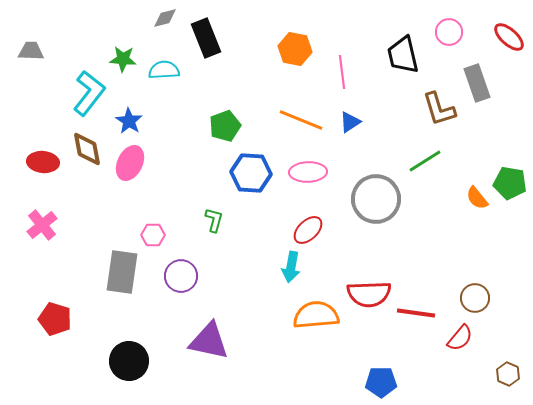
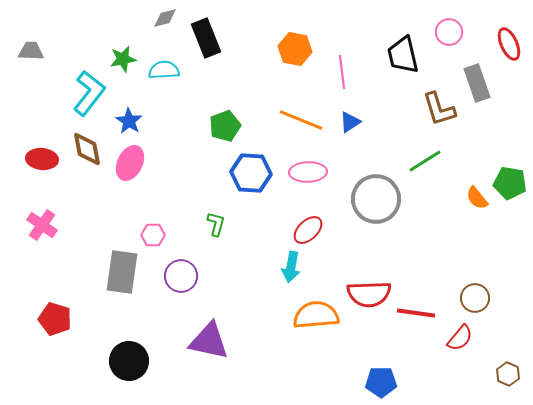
red ellipse at (509, 37): moved 7 px down; rotated 24 degrees clockwise
green star at (123, 59): rotated 16 degrees counterclockwise
red ellipse at (43, 162): moved 1 px left, 3 px up
green L-shape at (214, 220): moved 2 px right, 4 px down
pink cross at (42, 225): rotated 16 degrees counterclockwise
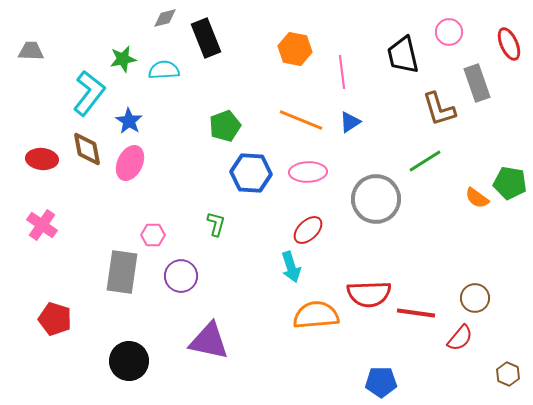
orange semicircle at (477, 198): rotated 15 degrees counterclockwise
cyan arrow at (291, 267): rotated 28 degrees counterclockwise
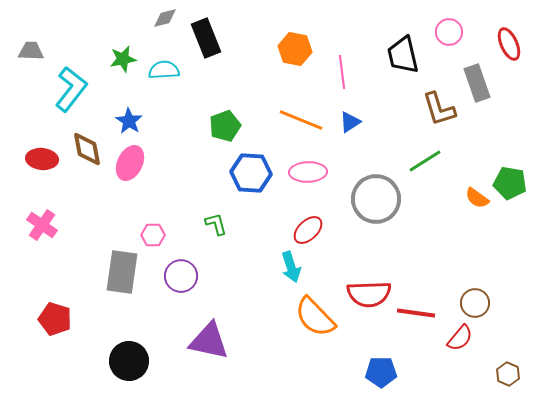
cyan L-shape at (89, 93): moved 18 px left, 4 px up
green L-shape at (216, 224): rotated 30 degrees counterclockwise
brown circle at (475, 298): moved 5 px down
orange semicircle at (316, 315): moved 1 px left, 2 px down; rotated 129 degrees counterclockwise
blue pentagon at (381, 382): moved 10 px up
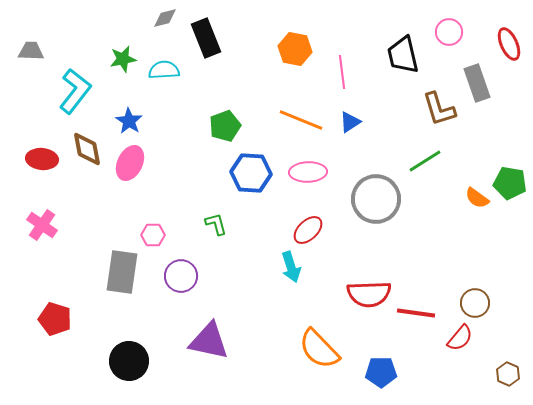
cyan L-shape at (71, 89): moved 4 px right, 2 px down
orange semicircle at (315, 317): moved 4 px right, 32 px down
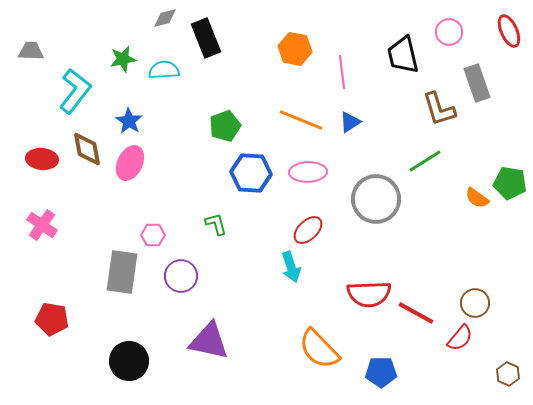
red ellipse at (509, 44): moved 13 px up
red line at (416, 313): rotated 21 degrees clockwise
red pentagon at (55, 319): moved 3 px left; rotated 8 degrees counterclockwise
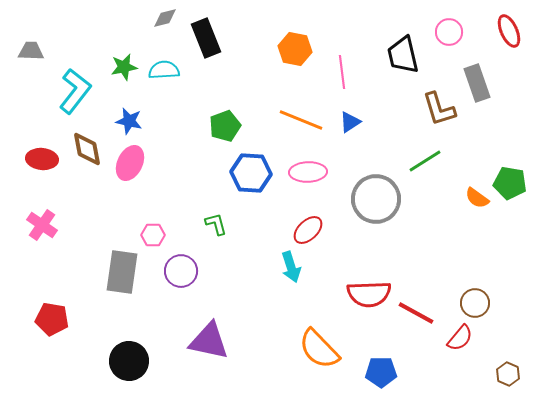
green star at (123, 59): moved 1 px right, 8 px down
blue star at (129, 121): rotated 20 degrees counterclockwise
purple circle at (181, 276): moved 5 px up
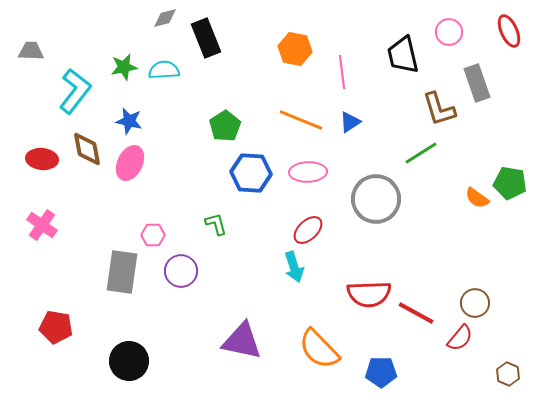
green pentagon at (225, 126): rotated 12 degrees counterclockwise
green line at (425, 161): moved 4 px left, 8 px up
cyan arrow at (291, 267): moved 3 px right
red pentagon at (52, 319): moved 4 px right, 8 px down
purple triangle at (209, 341): moved 33 px right
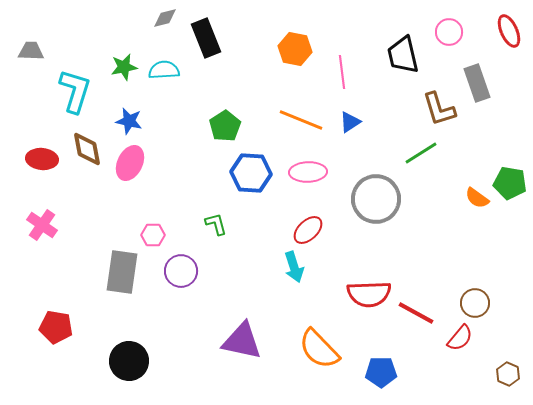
cyan L-shape at (75, 91): rotated 21 degrees counterclockwise
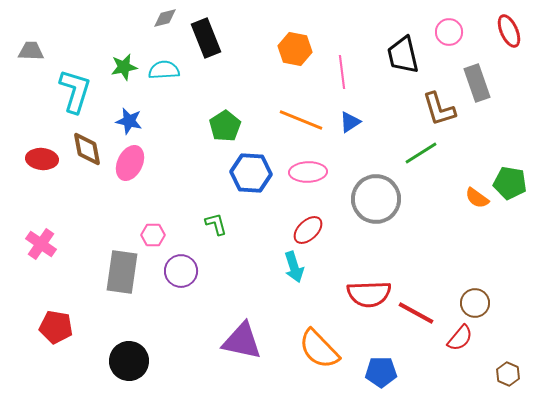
pink cross at (42, 225): moved 1 px left, 19 px down
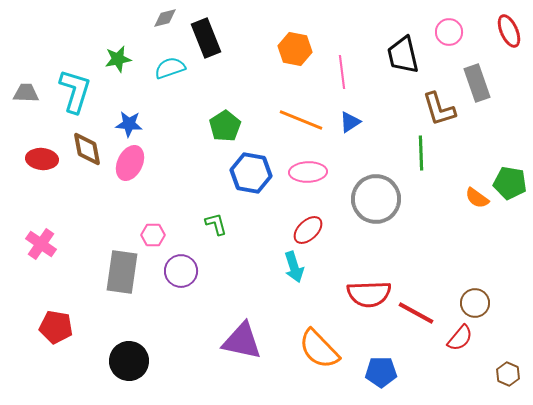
gray trapezoid at (31, 51): moved 5 px left, 42 px down
green star at (124, 67): moved 6 px left, 8 px up
cyan semicircle at (164, 70): moved 6 px right, 2 px up; rotated 16 degrees counterclockwise
blue star at (129, 121): moved 3 px down; rotated 8 degrees counterclockwise
green line at (421, 153): rotated 60 degrees counterclockwise
blue hexagon at (251, 173): rotated 6 degrees clockwise
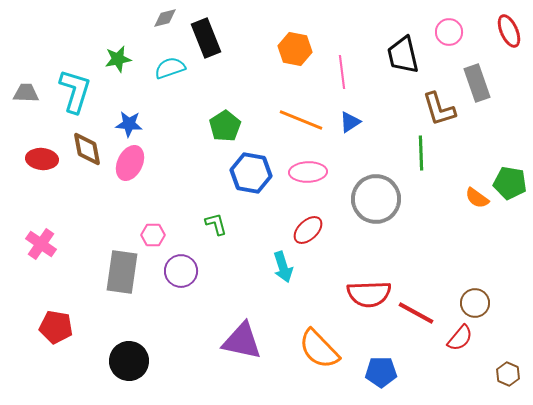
cyan arrow at (294, 267): moved 11 px left
